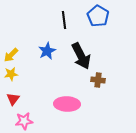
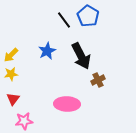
blue pentagon: moved 10 px left
black line: rotated 30 degrees counterclockwise
brown cross: rotated 32 degrees counterclockwise
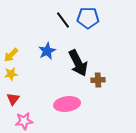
blue pentagon: moved 2 px down; rotated 30 degrees counterclockwise
black line: moved 1 px left
black arrow: moved 3 px left, 7 px down
brown cross: rotated 24 degrees clockwise
pink ellipse: rotated 10 degrees counterclockwise
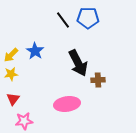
blue star: moved 12 px left; rotated 12 degrees counterclockwise
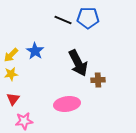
black line: rotated 30 degrees counterclockwise
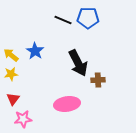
yellow arrow: rotated 84 degrees clockwise
pink star: moved 1 px left, 2 px up
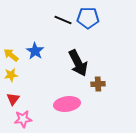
yellow star: moved 1 px down
brown cross: moved 4 px down
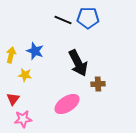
blue star: rotated 12 degrees counterclockwise
yellow arrow: rotated 63 degrees clockwise
yellow star: moved 14 px right; rotated 16 degrees clockwise
pink ellipse: rotated 25 degrees counterclockwise
